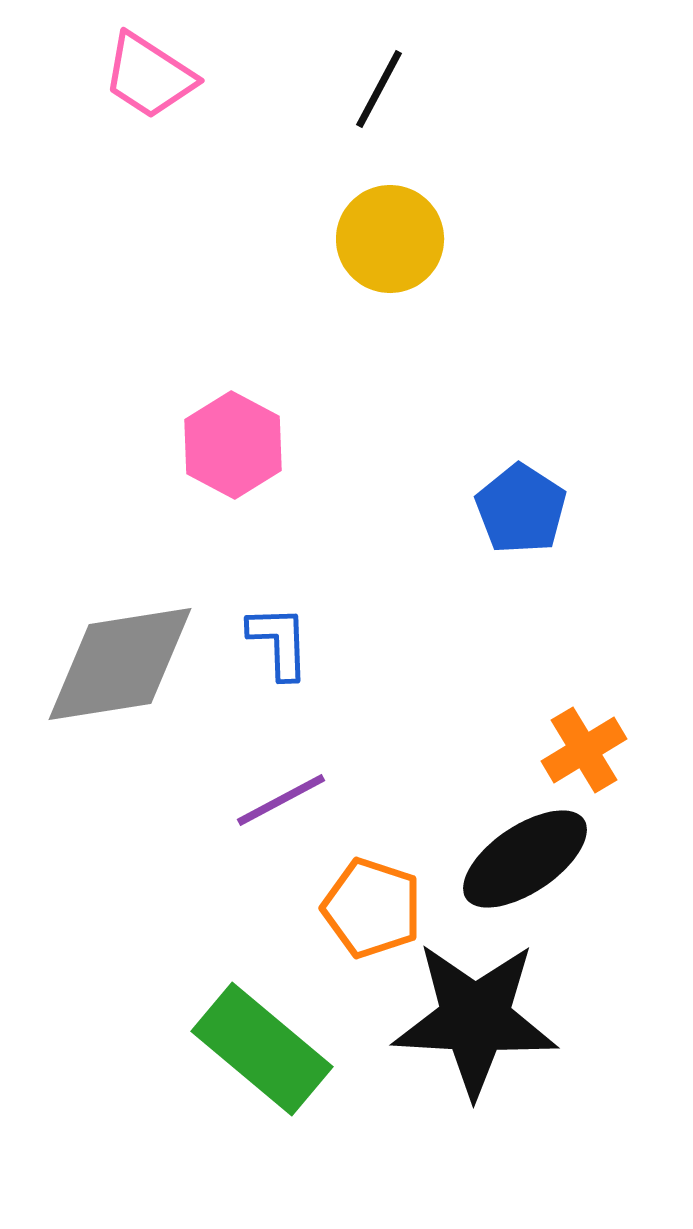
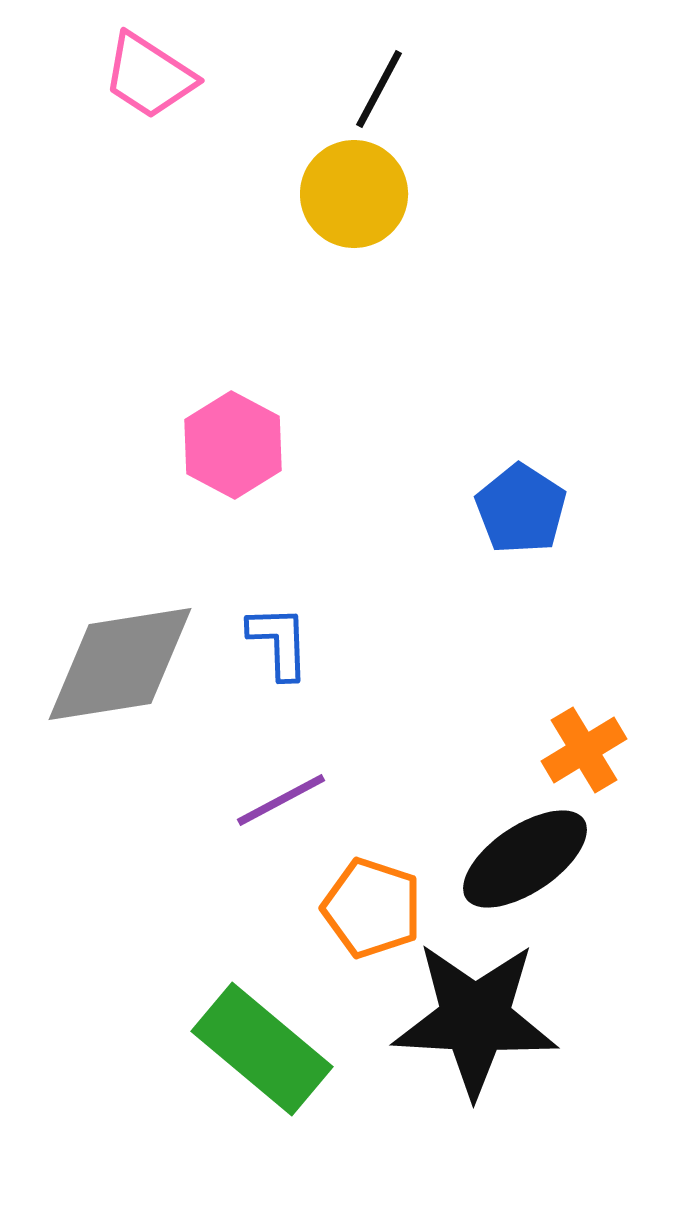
yellow circle: moved 36 px left, 45 px up
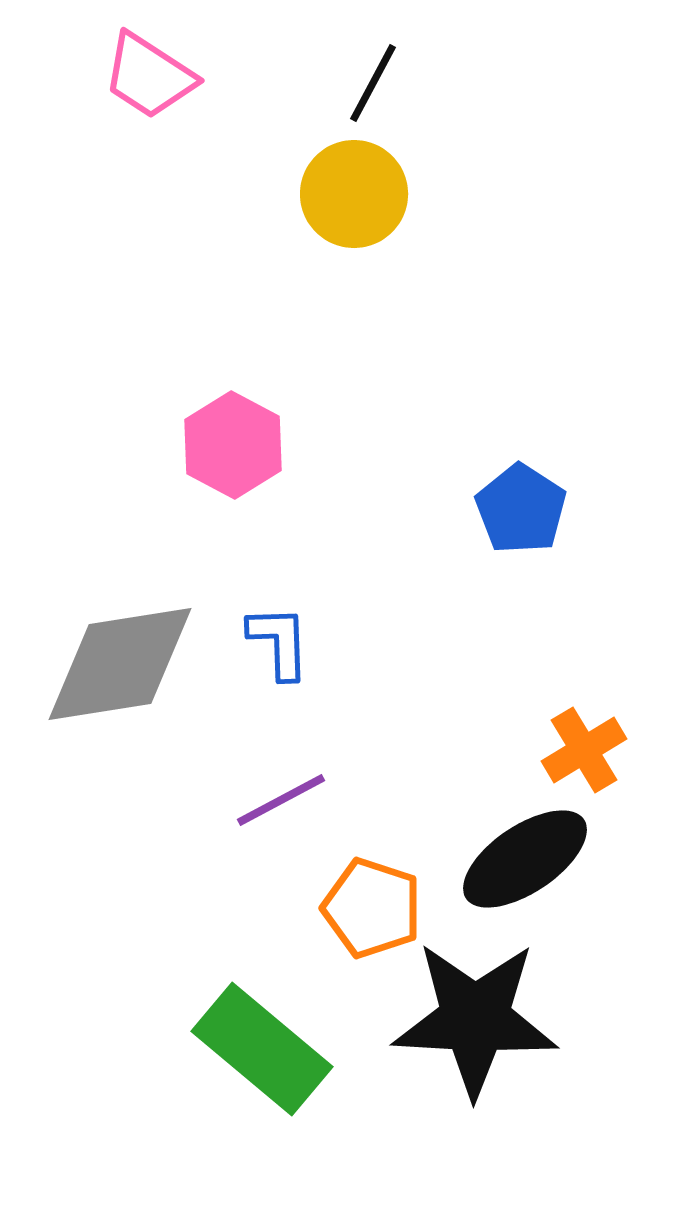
black line: moved 6 px left, 6 px up
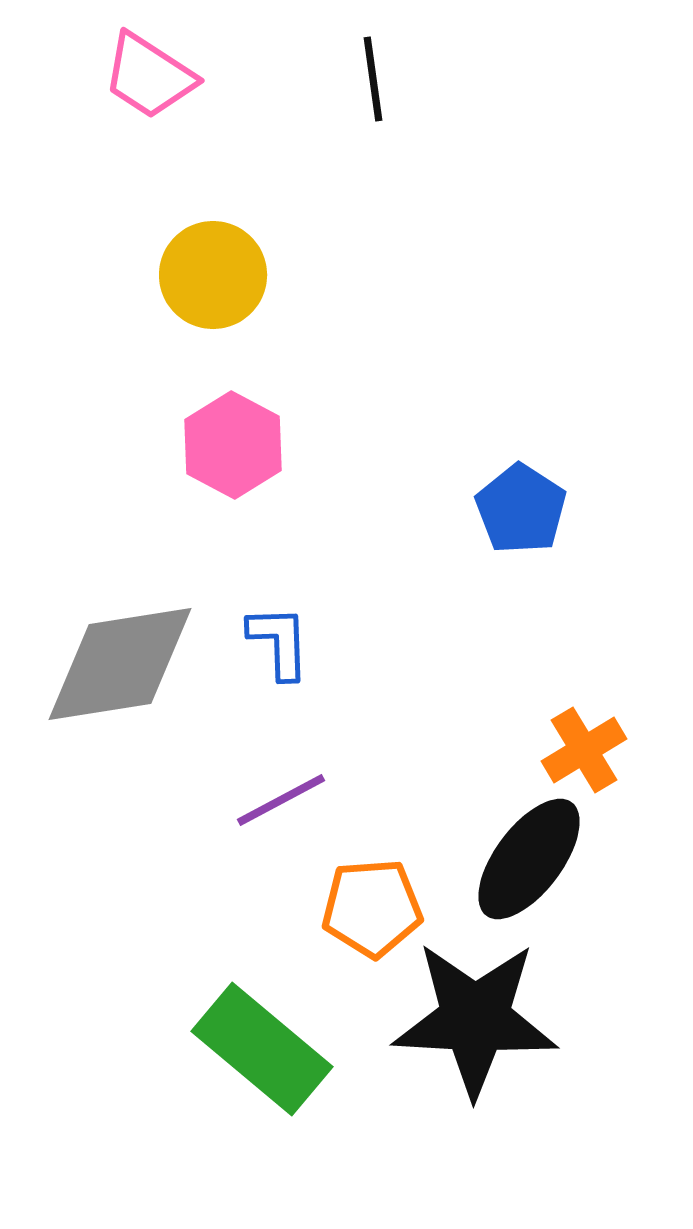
black line: moved 4 px up; rotated 36 degrees counterclockwise
yellow circle: moved 141 px left, 81 px down
black ellipse: moved 4 px right; rotated 19 degrees counterclockwise
orange pentagon: rotated 22 degrees counterclockwise
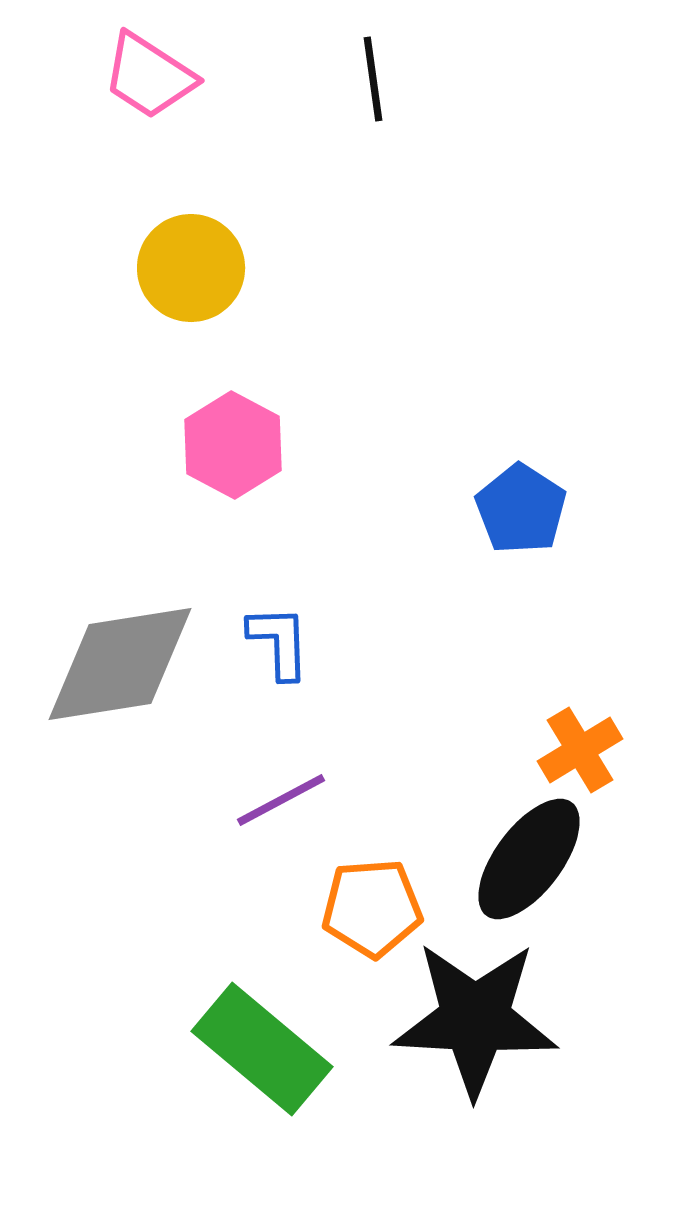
yellow circle: moved 22 px left, 7 px up
orange cross: moved 4 px left
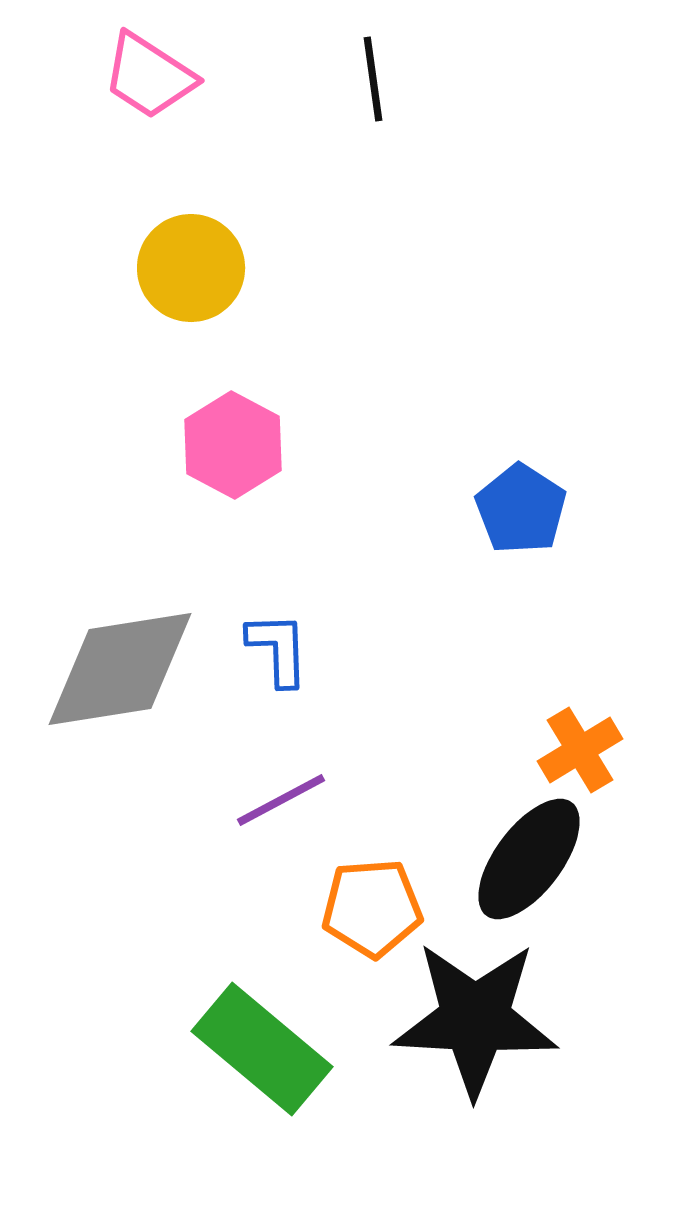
blue L-shape: moved 1 px left, 7 px down
gray diamond: moved 5 px down
